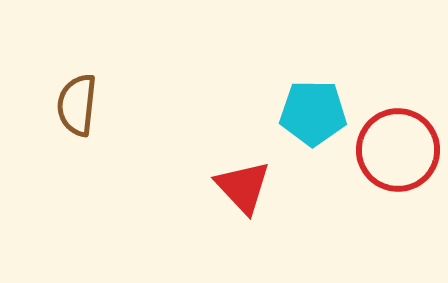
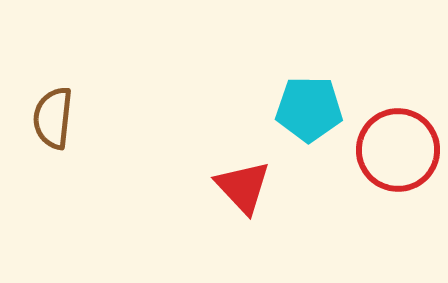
brown semicircle: moved 24 px left, 13 px down
cyan pentagon: moved 4 px left, 4 px up
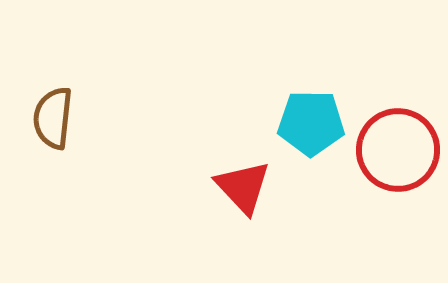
cyan pentagon: moved 2 px right, 14 px down
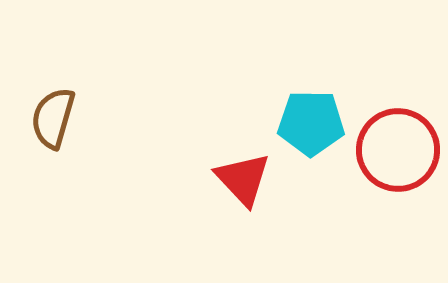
brown semicircle: rotated 10 degrees clockwise
red triangle: moved 8 px up
